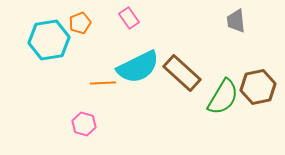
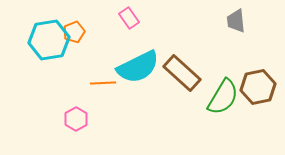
orange pentagon: moved 6 px left, 9 px down
pink hexagon: moved 8 px left, 5 px up; rotated 15 degrees clockwise
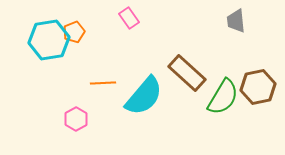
cyan semicircle: moved 6 px right, 29 px down; rotated 24 degrees counterclockwise
brown rectangle: moved 5 px right
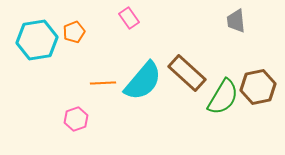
cyan hexagon: moved 12 px left
cyan semicircle: moved 1 px left, 15 px up
pink hexagon: rotated 10 degrees clockwise
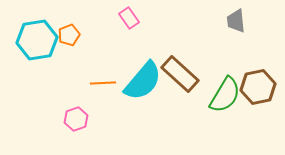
orange pentagon: moved 5 px left, 3 px down
brown rectangle: moved 7 px left, 1 px down
green semicircle: moved 2 px right, 2 px up
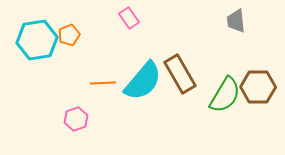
brown rectangle: rotated 18 degrees clockwise
brown hexagon: rotated 12 degrees clockwise
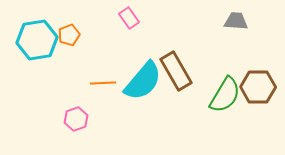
gray trapezoid: rotated 100 degrees clockwise
brown rectangle: moved 4 px left, 3 px up
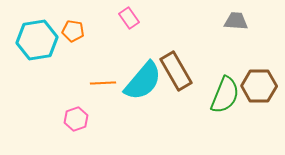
orange pentagon: moved 4 px right, 4 px up; rotated 30 degrees clockwise
brown hexagon: moved 1 px right, 1 px up
green semicircle: rotated 9 degrees counterclockwise
